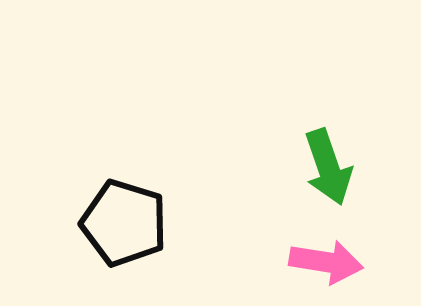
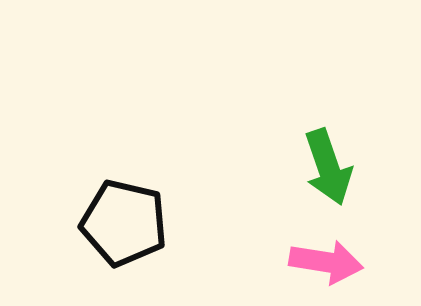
black pentagon: rotated 4 degrees counterclockwise
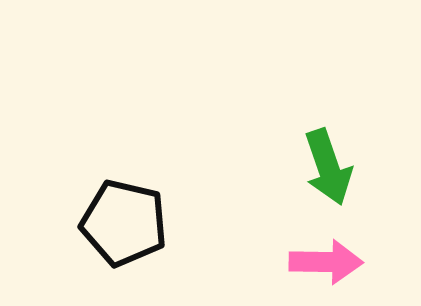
pink arrow: rotated 8 degrees counterclockwise
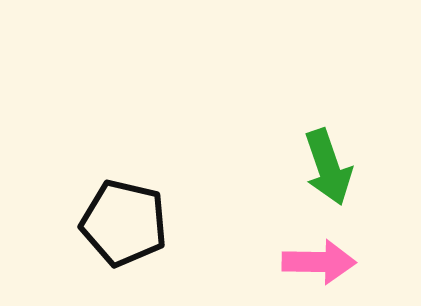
pink arrow: moved 7 px left
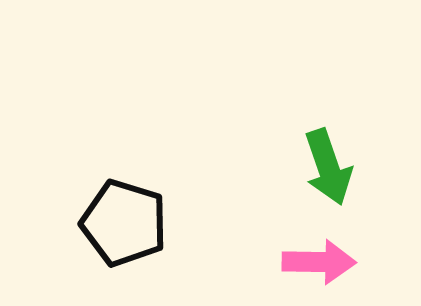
black pentagon: rotated 4 degrees clockwise
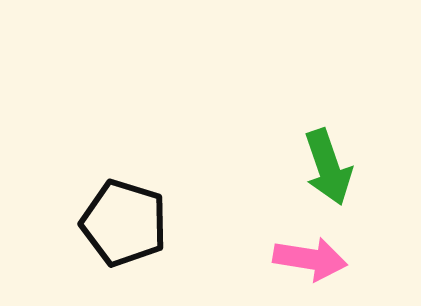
pink arrow: moved 9 px left, 3 px up; rotated 8 degrees clockwise
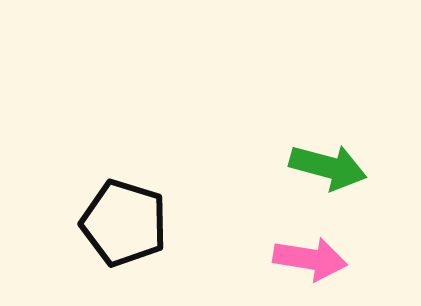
green arrow: rotated 56 degrees counterclockwise
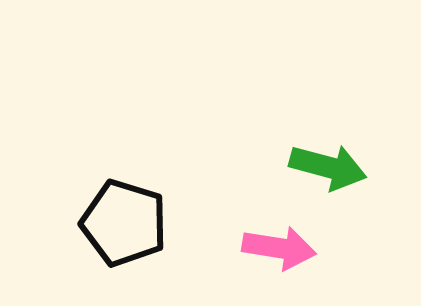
pink arrow: moved 31 px left, 11 px up
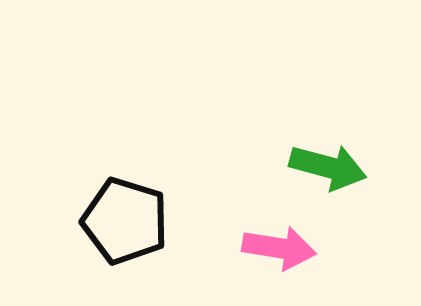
black pentagon: moved 1 px right, 2 px up
